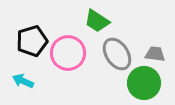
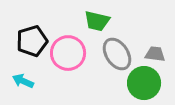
green trapezoid: rotated 20 degrees counterclockwise
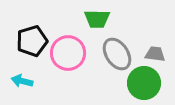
green trapezoid: moved 2 px up; rotated 12 degrees counterclockwise
cyan arrow: moved 1 px left; rotated 10 degrees counterclockwise
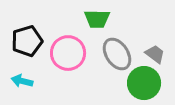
black pentagon: moved 5 px left
gray trapezoid: rotated 30 degrees clockwise
